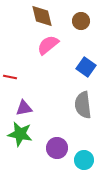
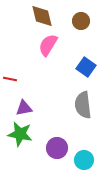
pink semicircle: rotated 20 degrees counterclockwise
red line: moved 2 px down
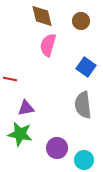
pink semicircle: rotated 15 degrees counterclockwise
purple triangle: moved 2 px right
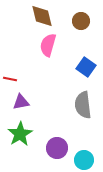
purple triangle: moved 5 px left, 6 px up
green star: rotated 30 degrees clockwise
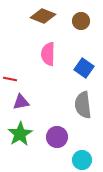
brown diamond: moved 1 px right; rotated 55 degrees counterclockwise
pink semicircle: moved 9 px down; rotated 15 degrees counterclockwise
blue square: moved 2 px left, 1 px down
purple circle: moved 11 px up
cyan circle: moved 2 px left
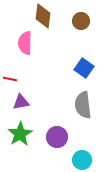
brown diamond: rotated 75 degrees clockwise
pink semicircle: moved 23 px left, 11 px up
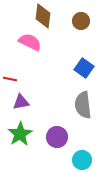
pink semicircle: moved 5 px right, 1 px up; rotated 115 degrees clockwise
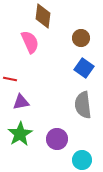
brown circle: moved 17 px down
pink semicircle: rotated 40 degrees clockwise
purple circle: moved 2 px down
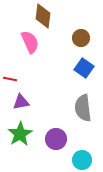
gray semicircle: moved 3 px down
purple circle: moved 1 px left
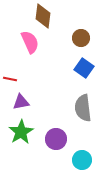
green star: moved 1 px right, 2 px up
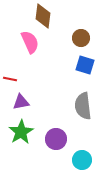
blue square: moved 1 px right, 3 px up; rotated 18 degrees counterclockwise
gray semicircle: moved 2 px up
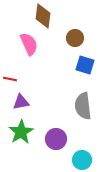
brown circle: moved 6 px left
pink semicircle: moved 1 px left, 2 px down
